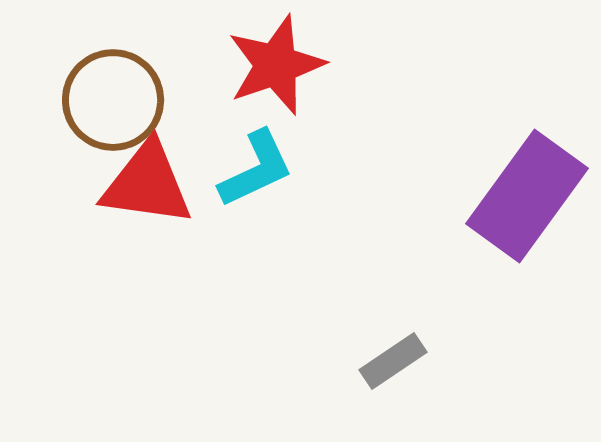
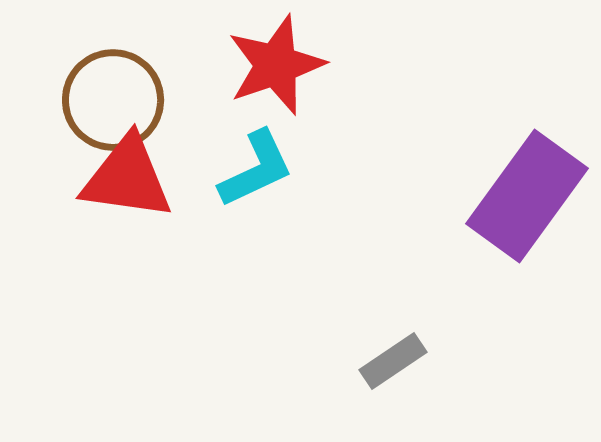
red triangle: moved 20 px left, 6 px up
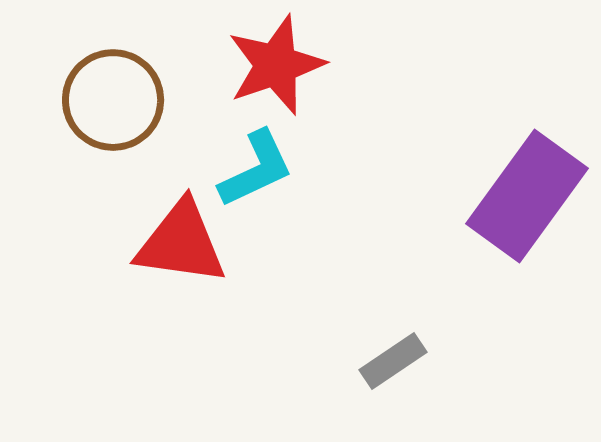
red triangle: moved 54 px right, 65 px down
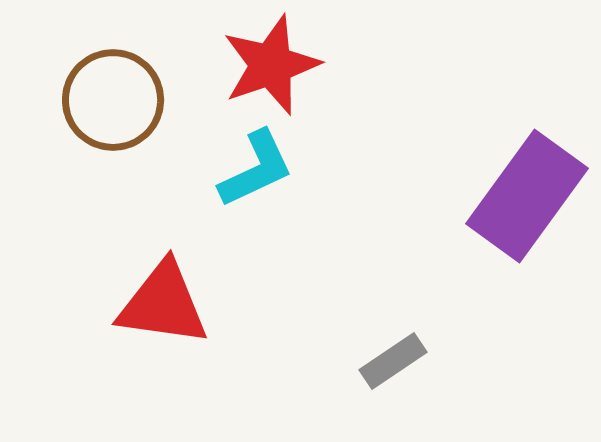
red star: moved 5 px left
red triangle: moved 18 px left, 61 px down
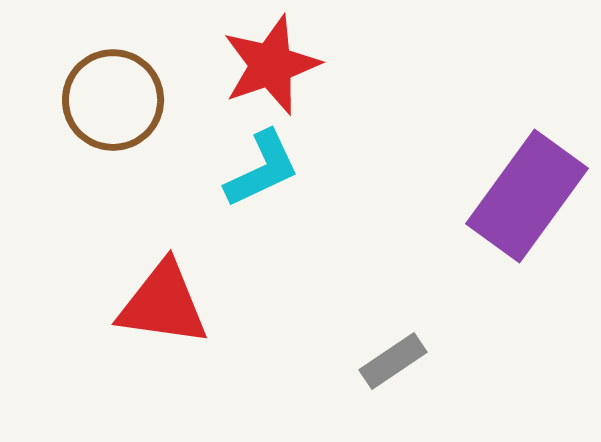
cyan L-shape: moved 6 px right
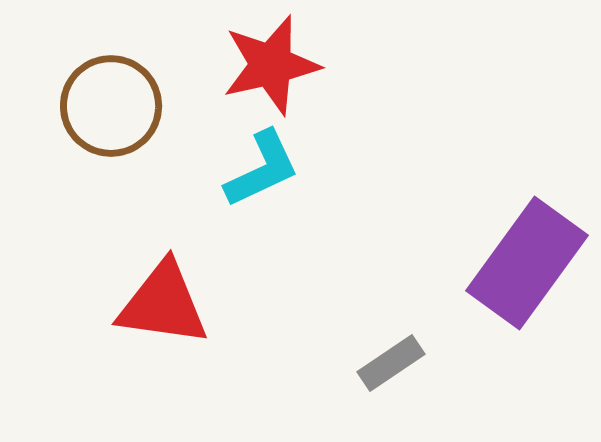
red star: rotated 6 degrees clockwise
brown circle: moved 2 px left, 6 px down
purple rectangle: moved 67 px down
gray rectangle: moved 2 px left, 2 px down
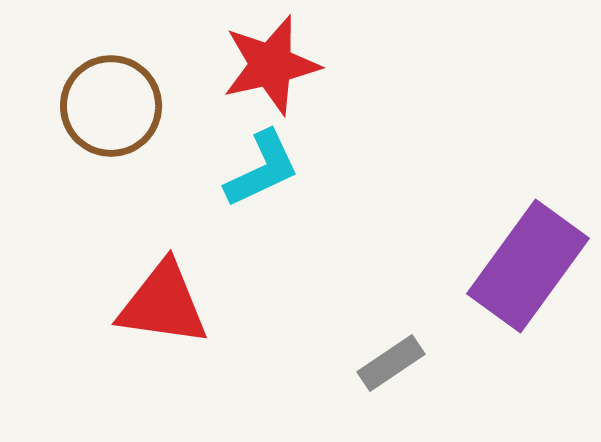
purple rectangle: moved 1 px right, 3 px down
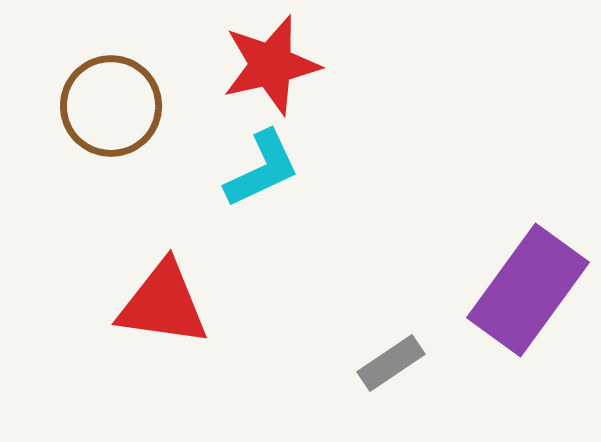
purple rectangle: moved 24 px down
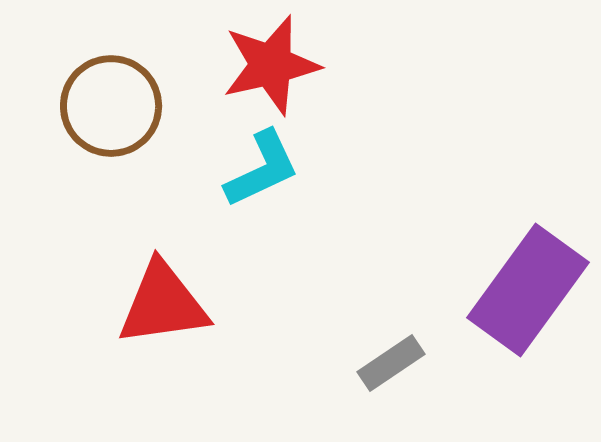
red triangle: rotated 16 degrees counterclockwise
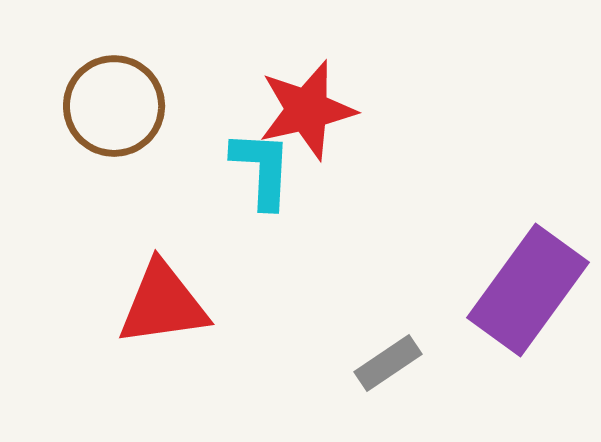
red star: moved 36 px right, 45 px down
brown circle: moved 3 px right
cyan L-shape: rotated 62 degrees counterclockwise
gray rectangle: moved 3 px left
